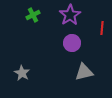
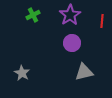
red line: moved 7 px up
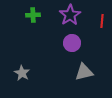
green cross: rotated 24 degrees clockwise
